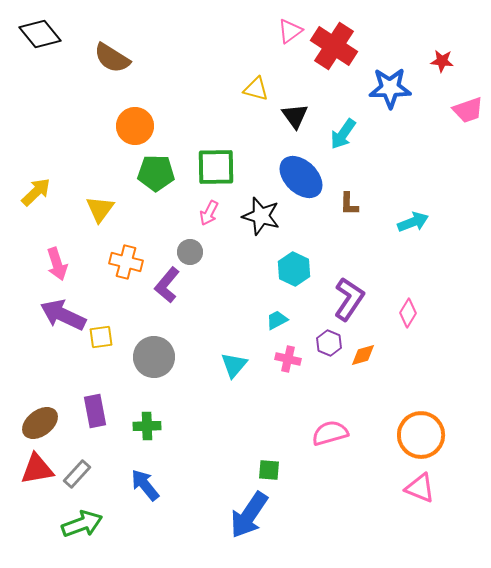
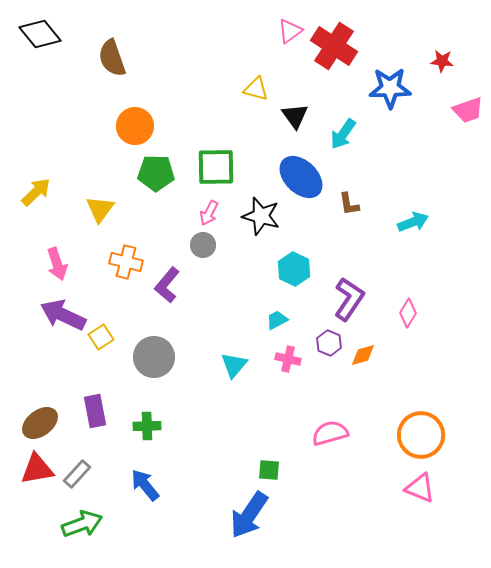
brown semicircle at (112, 58): rotated 39 degrees clockwise
brown L-shape at (349, 204): rotated 10 degrees counterclockwise
gray circle at (190, 252): moved 13 px right, 7 px up
yellow square at (101, 337): rotated 25 degrees counterclockwise
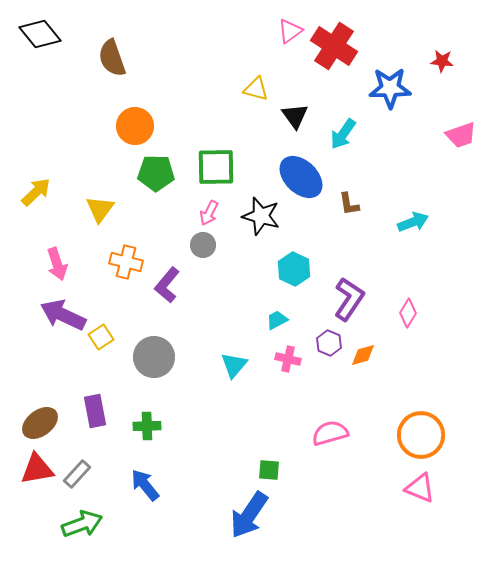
pink trapezoid at (468, 110): moved 7 px left, 25 px down
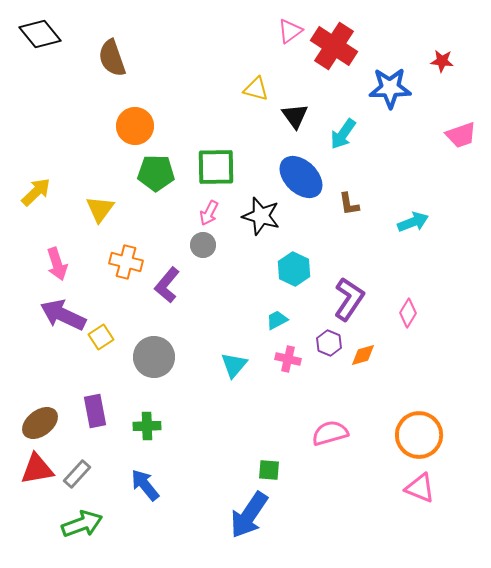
orange circle at (421, 435): moved 2 px left
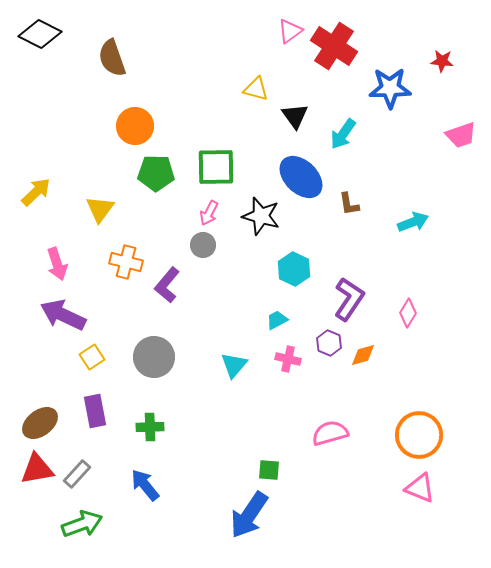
black diamond at (40, 34): rotated 24 degrees counterclockwise
yellow square at (101, 337): moved 9 px left, 20 px down
green cross at (147, 426): moved 3 px right, 1 px down
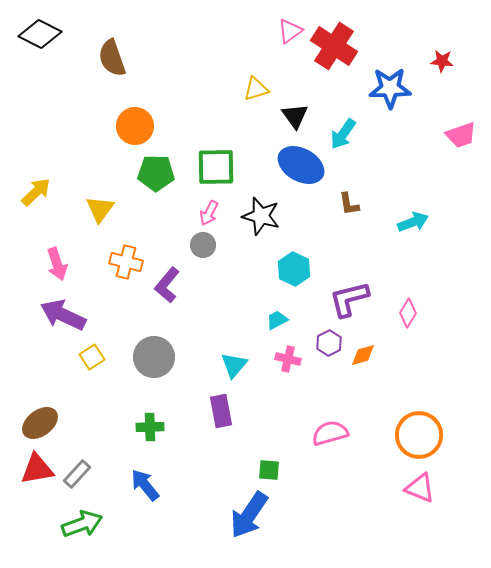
yellow triangle at (256, 89): rotated 32 degrees counterclockwise
blue ellipse at (301, 177): moved 12 px up; rotated 15 degrees counterclockwise
purple L-shape at (349, 299): rotated 138 degrees counterclockwise
purple hexagon at (329, 343): rotated 10 degrees clockwise
purple rectangle at (95, 411): moved 126 px right
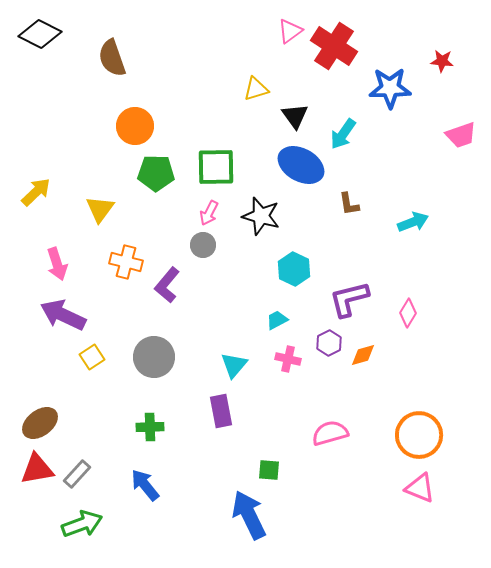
blue arrow at (249, 515): rotated 120 degrees clockwise
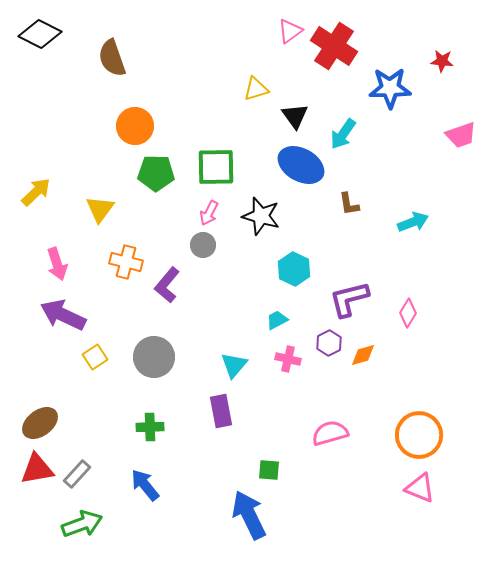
yellow square at (92, 357): moved 3 px right
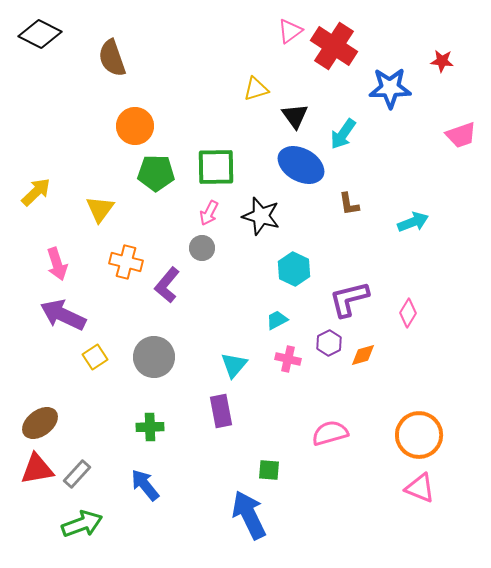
gray circle at (203, 245): moved 1 px left, 3 px down
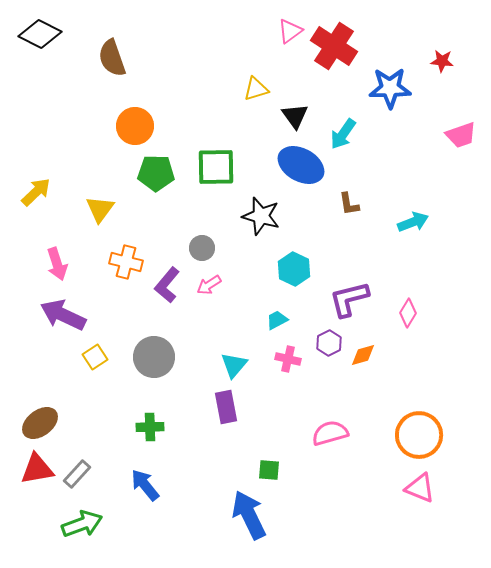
pink arrow at (209, 213): moved 72 px down; rotated 30 degrees clockwise
purple rectangle at (221, 411): moved 5 px right, 4 px up
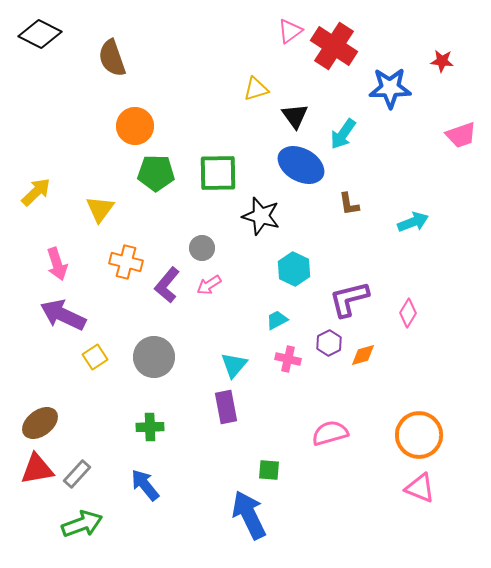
green square at (216, 167): moved 2 px right, 6 px down
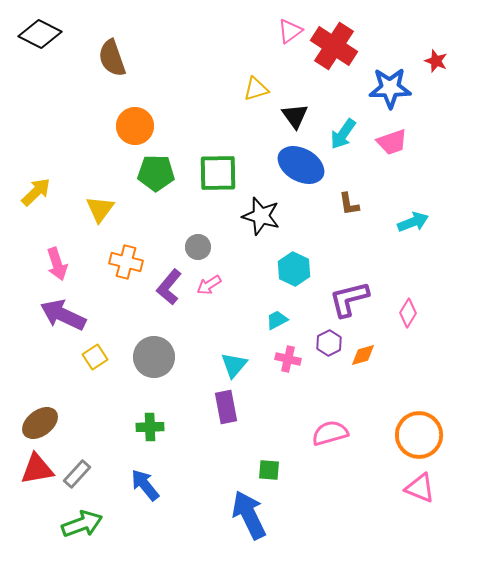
red star at (442, 61): moved 6 px left; rotated 15 degrees clockwise
pink trapezoid at (461, 135): moved 69 px left, 7 px down
gray circle at (202, 248): moved 4 px left, 1 px up
purple L-shape at (167, 285): moved 2 px right, 2 px down
